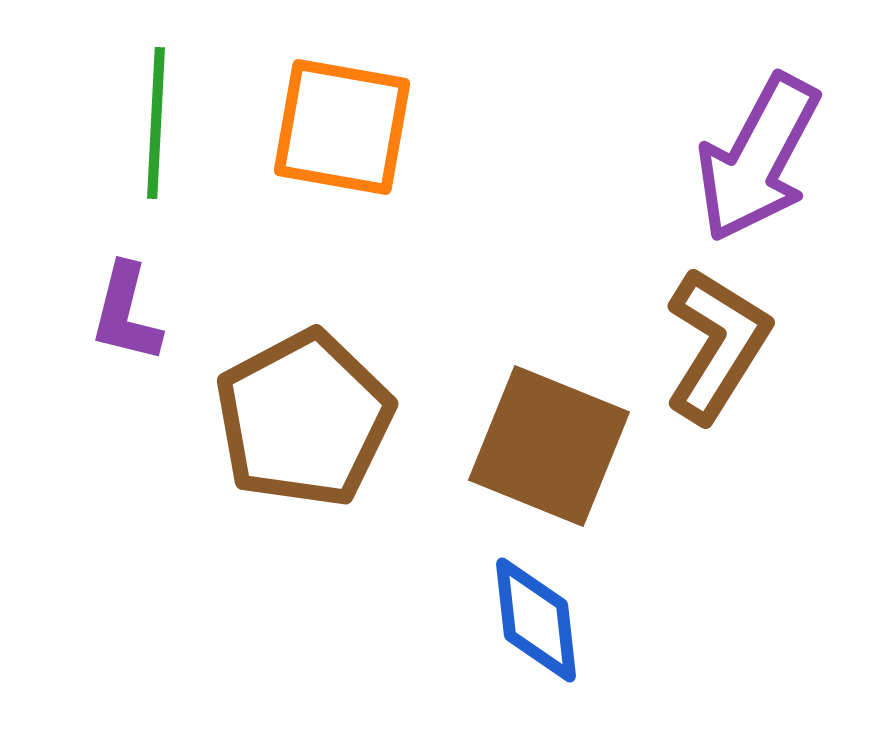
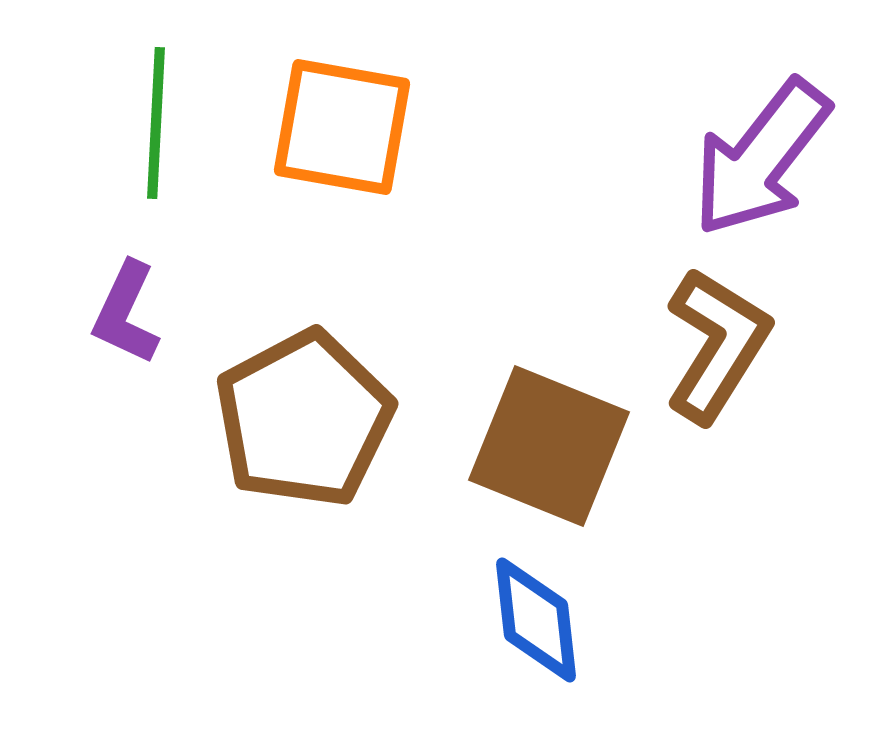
purple arrow: moved 3 px right; rotated 10 degrees clockwise
purple L-shape: rotated 11 degrees clockwise
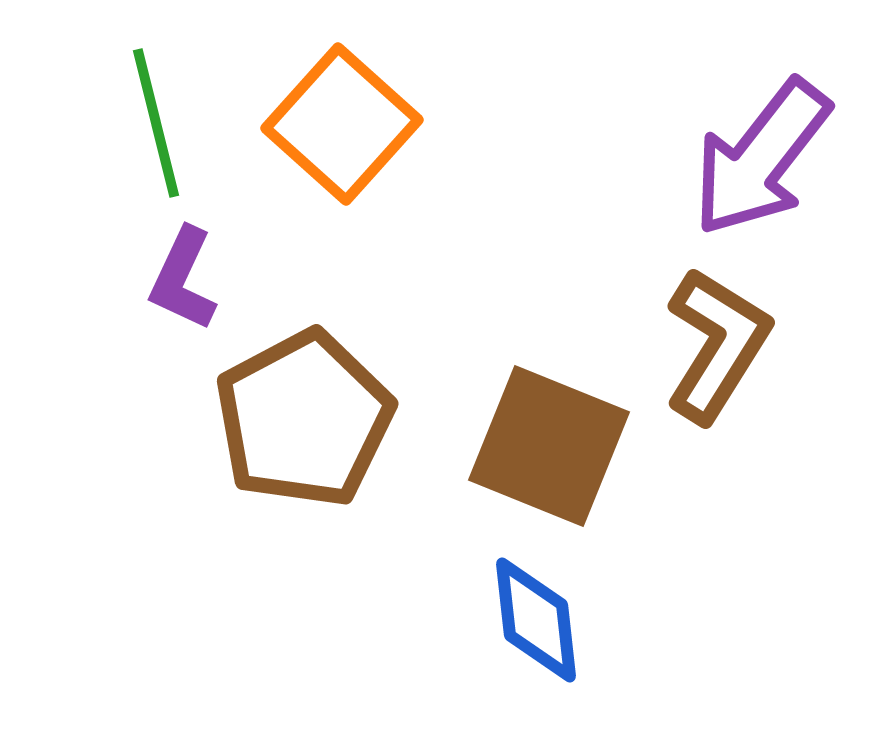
green line: rotated 17 degrees counterclockwise
orange square: moved 3 px up; rotated 32 degrees clockwise
purple L-shape: moved 57 px right, 34 px up
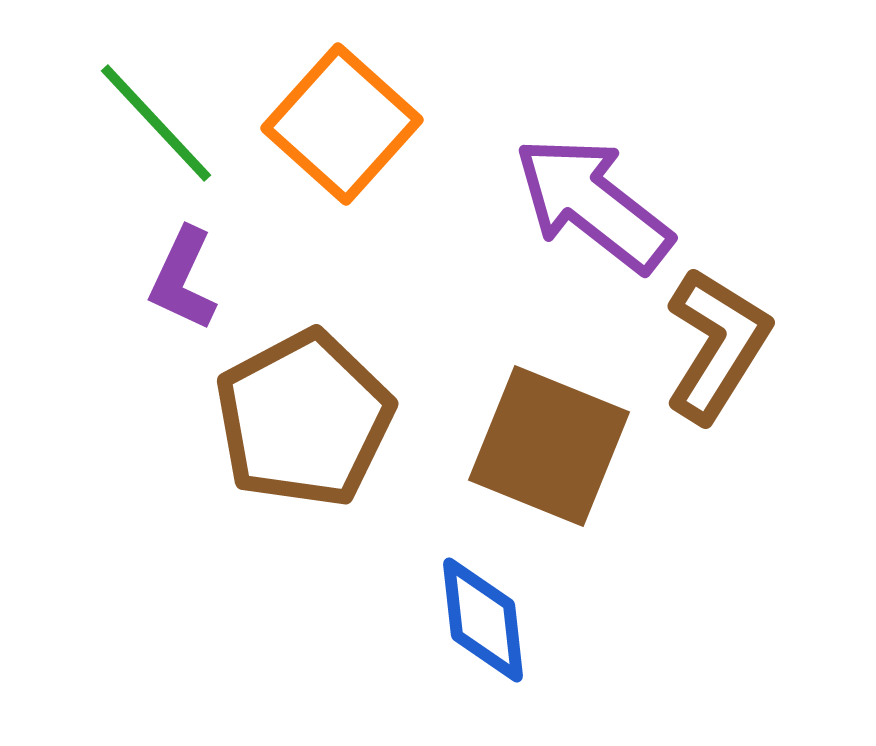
green line: rotated 29 degrees counterclockwise
purple arrow: moved 168 px left, 46 px down; rotated 90 degrees clockwise
blue diamond: moved 53 px left
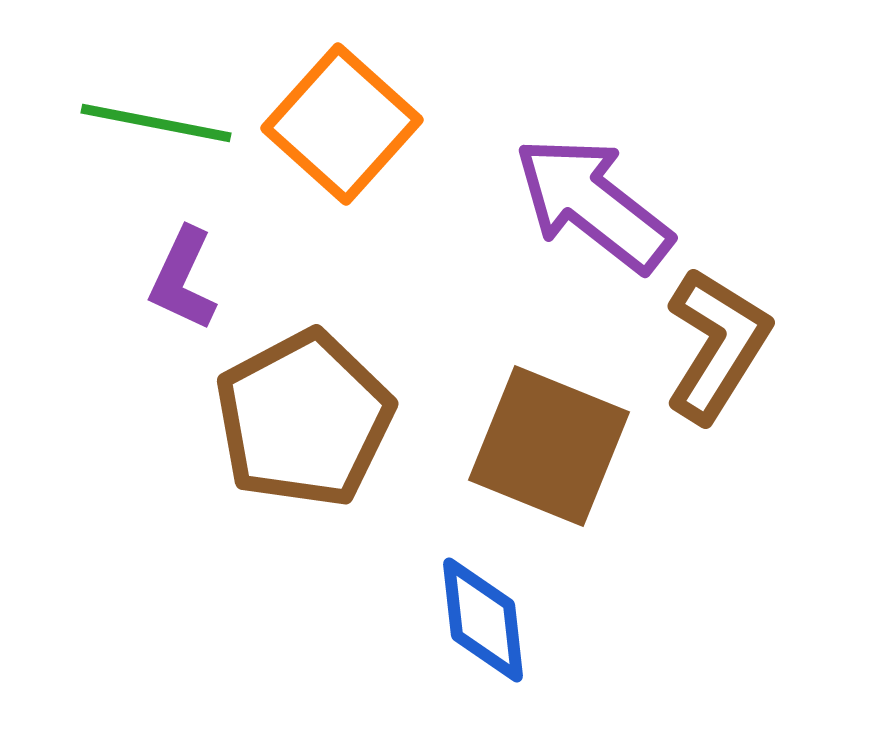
green line: rotated 36 degrees counterclockwise
